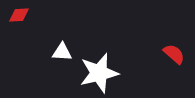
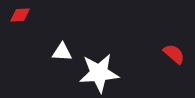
red diamond: moved 1 px right
white star: rotated 9 degrees clockwise
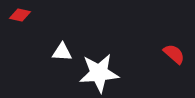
red diamond: rotated 15 degrees clockwise
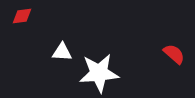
red diamond: moved 2 px right, 1 px down; rotated 20 degrees counterclockwise
